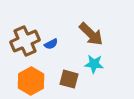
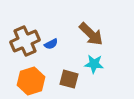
orange hexagon: rotated 12 degrees clockwise
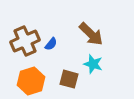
blue semicircle: rotated 24 degrees counterclockwise
cyan star: moved 1 px left; rotated 12 degrees clockwise
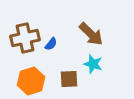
brown cross: moved 3 px up; rotated 12 degrees clockwise
brown square: rotated 18 degrees counterclockwise
